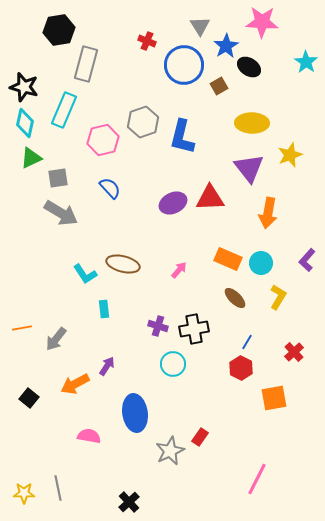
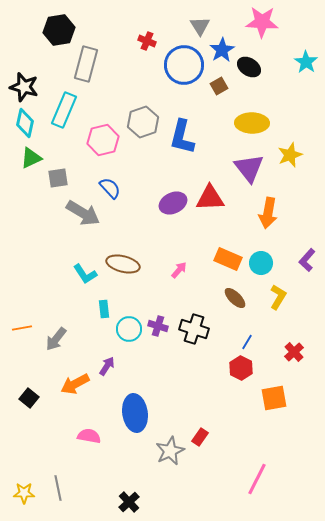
blue star at (226, 46): moved 4 px left, 4 px down
gray arrow at (61, 213): moved 22 px right
black cross at (194, 329): rotated 28 degrees clockwise
cyan circle at (173, 364): moved 44 px left, 35 px up
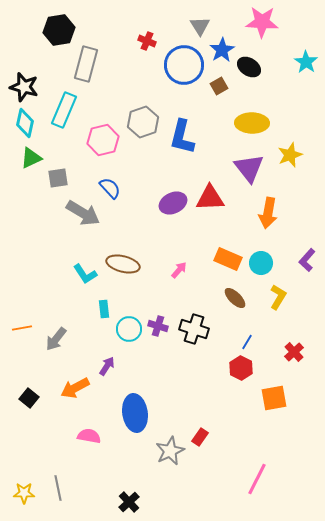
orange arrow at (75, 384): moved 4 px down
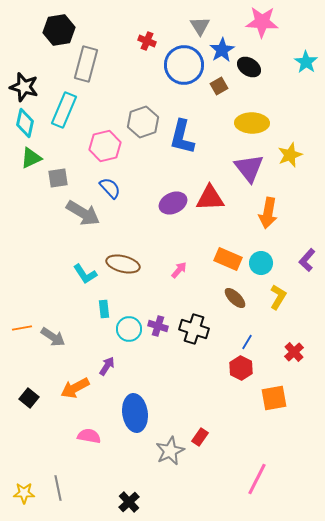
pink hexagon at (103, 140): moved 2 px right, 6 px down
gray arrow at (56, 339): moved 3 px left, 2 px up; rotated 95 degrees counterclockwise
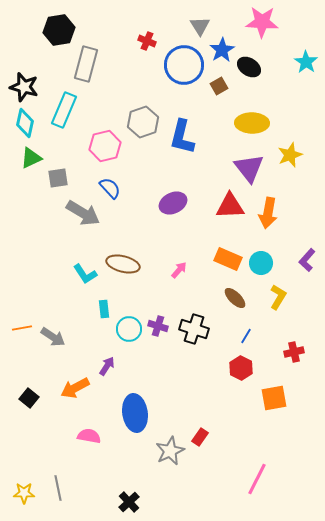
red triangle at (210, 198): moved 20 px right, 8 px down
blue line at (247, 342): moved 1 px left, 6 px up
red cross at (294, 352): rotated 30 degrees clockwise
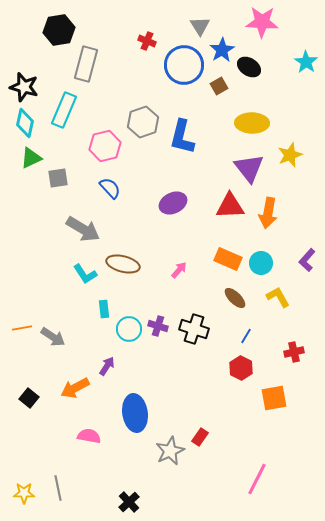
gray arrow at (83, 213): moved 16 px down
yellow L-shape at (278, 297): rotated 60 degrees counterclockwise
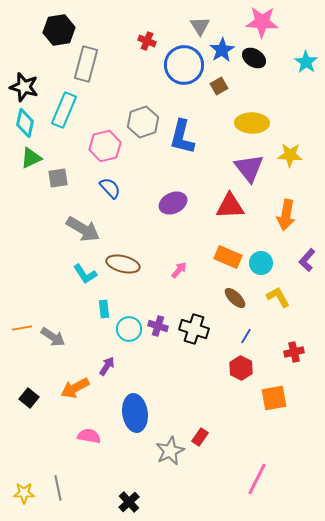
black ellipse at (249, 67): moved 5 px right, 9 px up
yellow star at (290, 155): rotated 25 degrees clockwise
orange arrow at (268, 213): moved 18 px right, 2 px down
orange rectangle at (228, 259): moved 2 px up
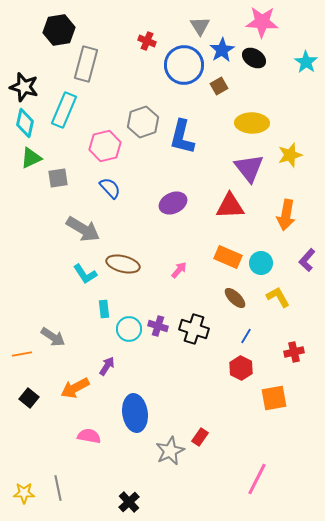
yellow star at (290, 155): rotated 20 degrees counterclockwise
orange line at (22, 328): moved 26 px down
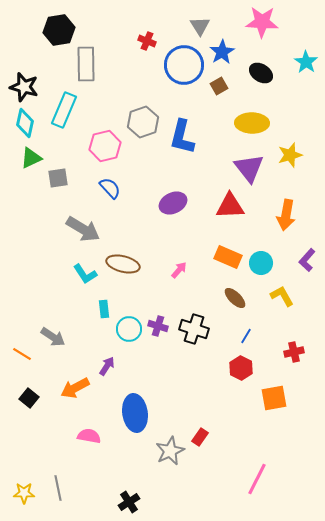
blue star at (222, 50): moved 2 px down
black ellipse at (254, 58): moved 7 px right, 15 px down
gray rectangle at (86, 64): rotated 16 degrees counterclockwise
yellow L-shape at (278, 297): moved 4 px right, 1 px up
orange line at (22, 354): rotated 42 degrees clockwise
black cross at (129, 502): rotated 10 degrees clockwise
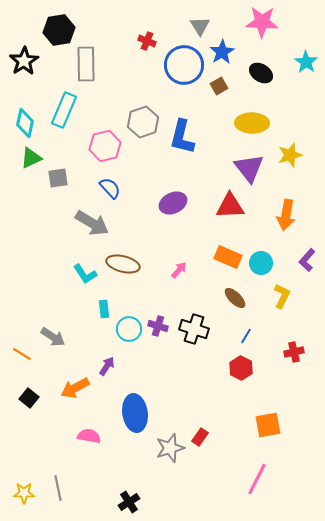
black star at (24, 87): moved 26 px up; rotated 24 degrees clockwise
gray arrow at (83, 229): moved 9 px right, 6 px up
yellow L-shape at (282, 296): rotated 55 degrees clockwise
orange square at (274, 398): moved 6 px left, 27 px down
gray star at (170, 451): moved 3 px up; rotated 8 degrees clockwise
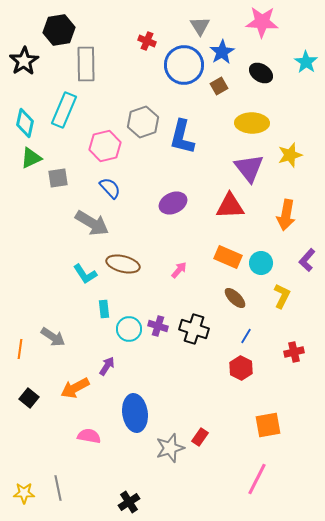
orange line at (22, 354): moved 2 px left, 5 px up; rotated 66 degrees clockwise
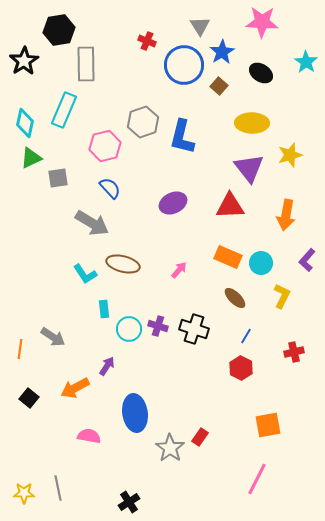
brown square at (219, 86): rotated 18 degrees counterclockwise
gray star at (170, 448): rotated 20 degrees counterclockwise
